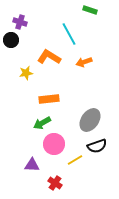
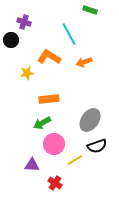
purple cross: moved 4 px right
yellow star: moved 1 px right
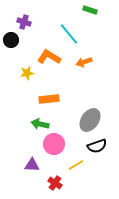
cyan line: rotated 10 degrees counterclockwise
green arrow: moved 2 px left, 1 px down; rotated 42 degrees clockwise
yellow line: moved 1 px right, 5 px down
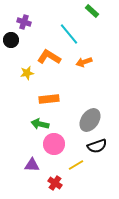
green rectangle: moved 2 px right, 1 px down; rotated 24 degrees clockwise
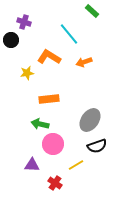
pink circle: moved 1 px left
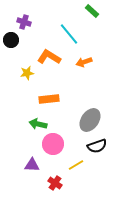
green arrow: moved 2 px left
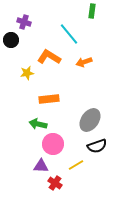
green rectangle: rotated 56 degrees clockwise
purple triangle: moved 9 px right, 1 px down
